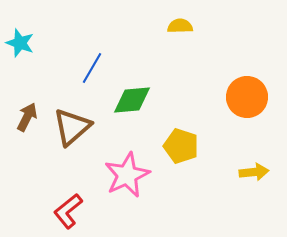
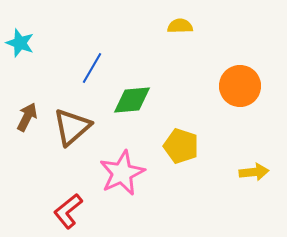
orange circle: moved 7 px left, 11 px up
pink star: moved 5 px left, 2 px up
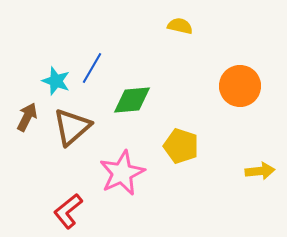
yellow semicircle: rotated 15 degrees clockwise
cyan star: moved 36 px right, 38 px down
yellow arrow: moved 6 px right, 1 px up
